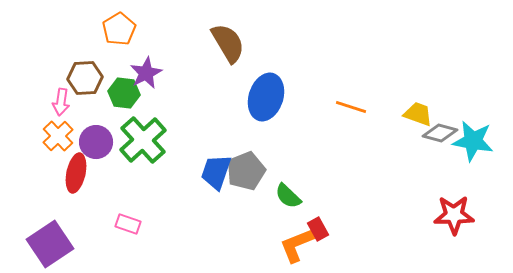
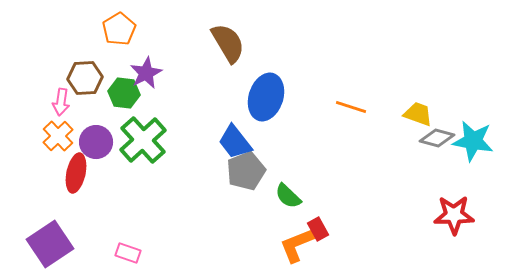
gray diamond: moved 3 px left, 5 px down
blue trapezoid: moved 19 px right, 30 px up; rotated 57 degrees counterclockwise
pink rectangle: moved 29 px down
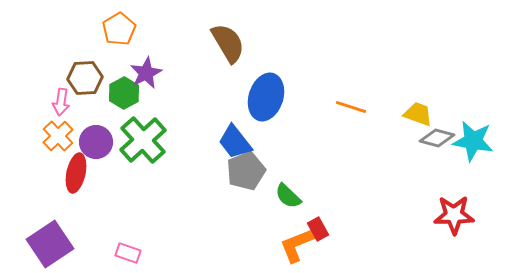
green hexagon: rotated 24 degrees clockwise
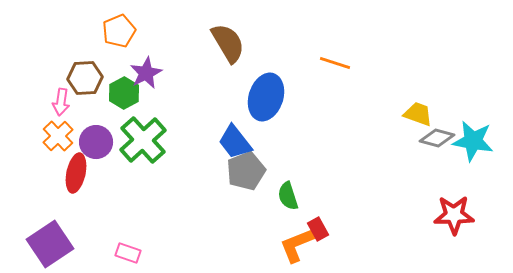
orange pentagon: moved 2 px down; rotated 8 degrees clockwise
orange line: moved 16 px left, 44 px up
green semicircle: rotated 28 degrees clockwise
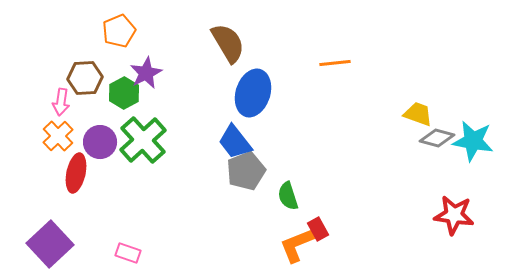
orange line: rotated 24 degrees counterclockwise
blue ellipse: moved 13 px left, 4 px up
purple circle: moved 4 px right
red star: rotated 9 degrees clockwise
purple square: rotated 9 degrees counterclockwise
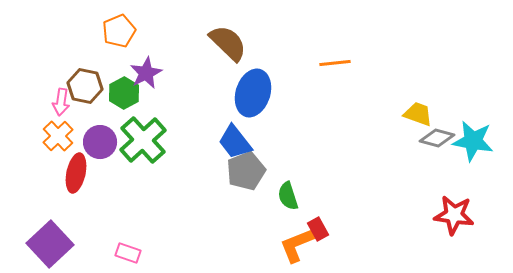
brown semicircle: rotated 15 degrees counterclockwise
brown hexagon: moved 8 px down; rotated 16 degrees clockwise
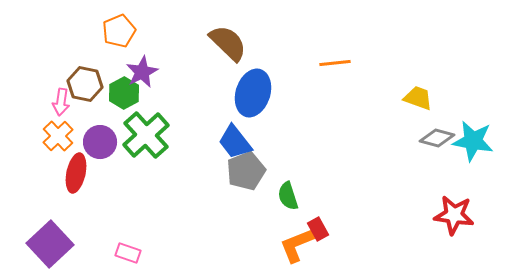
purple star: moved 4 px left, 1 px up
brown hexagon: moved 2 px up
yellow trapezoid: moved 16 px up
green cross: moved 3 px right, 5 px up
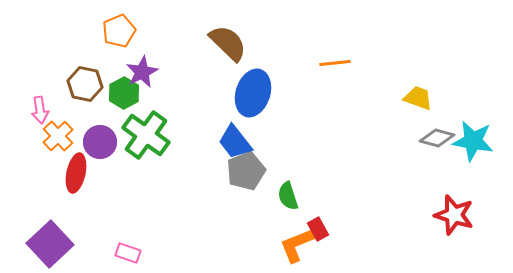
pink arrow: moved 21 px left, 8 px down; rotated 16 degrees counterclockwise
green cross: rotated 12 degrees counterclockwise
red star: rotated 9 degrees clockwise
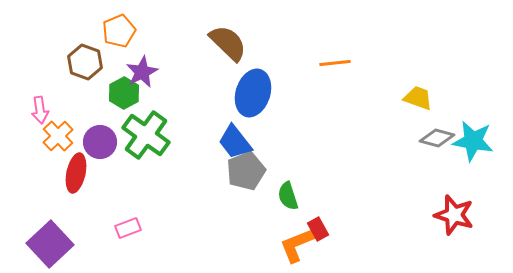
brown hexagon: moved 22 px up; rotated 8 degrees clockwise
pink rectangle: moved 25 px up; rotated 40 degrees counterclockwise
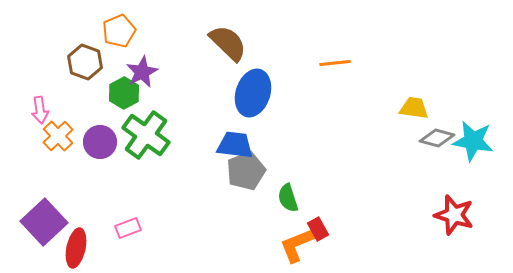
yellow trapezoid: moved 4 px left, 10 px down; rotated 12 degrees counterclockwise
blue trapezoid: moved 3 px down; rotated 135 degrees clockwise
red ellipse: moved 75 px down
green semicircle: moved 2 px down
purple square: moved 6 px left, 22 px up
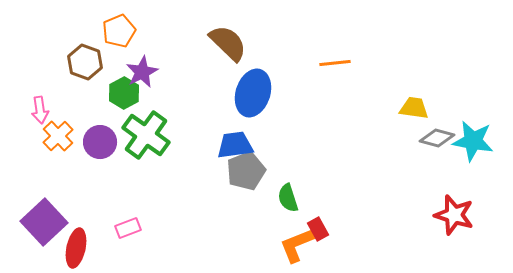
blue trapezoid: rotated 15 degrees counterclockwise
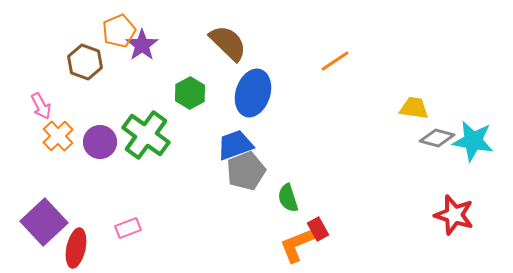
orange line: moved 2 px up; rotated 28 degrees counterclockwise
purple star: moved 27 px up; rotated 8 degrees counterclockwise
green hexagon: moved 66 px right
pink arrow: moved 1 px right, 4 px up; rotated 20 degrees counterclockwise
blue trapezoid: rotated 12 degrees counterclockwise
